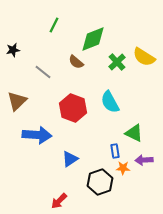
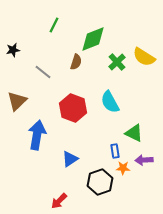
brown semicircle: rotated 112 degrees counterclockwise
blue arrow: rotated 84 degrees counterclockwise
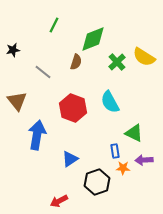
brown triangle: rotated 25 degrees counterclockwise
black hexagon: moved 3 px left
red arrow: rotated 18 degrees clockwise
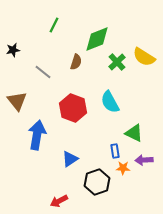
green diamond: moved 4 px right
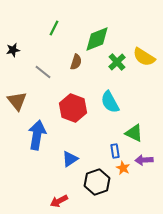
green line: moved 3 px down
orange star: rotated 24 degrees clockwise
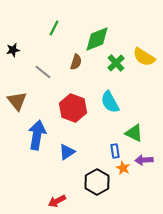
green cross: moved 1 px left, 1 px down
blue triangle: moved 3 px left, 7 px up
black hexagon: rotated 10 degrees counterclockwise
red arrow: moved 2 px left
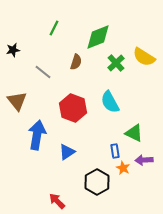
green diamond: moved 1 px right, 2 px up
red arrow: rotated 72 degrees clockwise
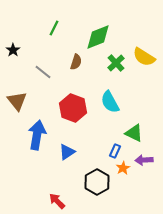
black star: rotated 24 degrees counterclockwise
blue rectangle: rotated 32 degrees clockwise
orange star: rotated 16 degrees clockwise
